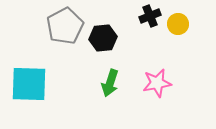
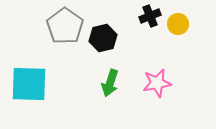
gray pentagon: rotated 9 degrees counterclockwise
black hexagon: rotated 8 degrees counterclockwise
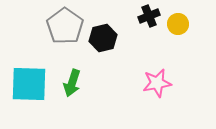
black cross: moved 1 px left
green arrow: moved 38 px left
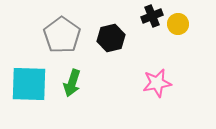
black cross: moved 3 px right
gray pentagon: moved 3 px left, 9 px down
black hexagon: moved 8 px right
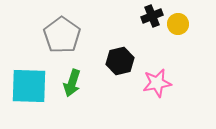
black hexagon: moved 9 px right, 23 px down
cyan square: moved 2 px down
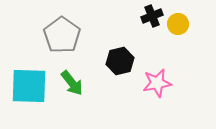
green arrow: rotated 56 degrees counterclockwise
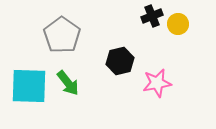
green arrow: moved 4 px left
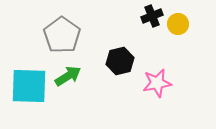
green arrow: moved 7 px up; rotated 84 degrees counterclockwise
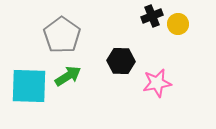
black hexagon: moved 1 px right; rotated 16 degrees clockwise
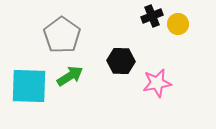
green arrow: moved 2 px right
